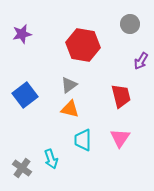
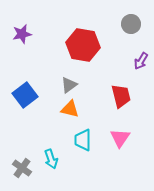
gray circle: moved 1 px right
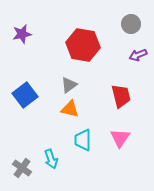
purple arrow: moved 3 px left, 6 px up; rotated 36 degrees clockwise
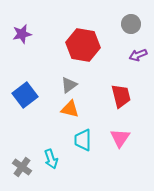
gray cross: moved 1 px up
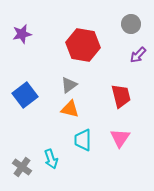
purple arrow: rotated 24 degrees counterclockwise
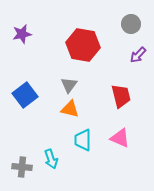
gray triangle: rotated 18 degrees counterclockwise
pink triangle: rotated 40 degrees counterclockwise
gray cross: rotated 30 degrees counterclockwise
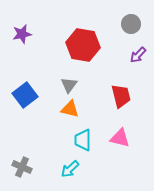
pink triangle: rotated 10 degrees counterclockwise
cyan arrow: moved 19 px right, 10 px down; rotated 66 degrees clockwise
gray cross: rotated 18 degrees clockwise
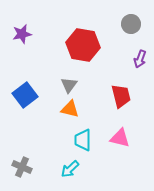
purple arrow: moved 2 px right, 4 px down; rotated 24 degrees counterclockwise
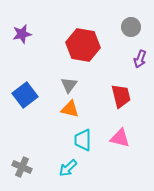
gray circle: moved 3 px down
cyan arrow: moved 2 px left, 1 px up
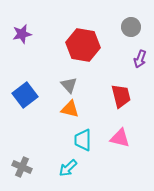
gray triangle: rotated 18 degrees counterclockwise
